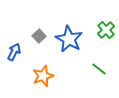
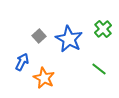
green cross: moved 3 px left, 1 px up
blue arrow: moved 8 px right, 10 px down
orange star: moved 1 px right, 2 px down; rotated 25 degrees counterclockwise
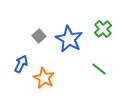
blue arrow: moved 1 px left, 2 px down
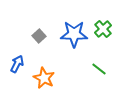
blue star: moved 5 px right, 5 px up; rotated 28 degrees counterclockwise
blue arrow: moved 4 px left
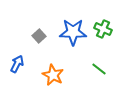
green cross: rotated 24 degrees counterclockwise
blue star: moved 1 px left, 2 px up
orange star: moved 9 px right, 3 px up
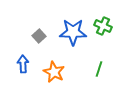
green cross: moved 3 px up
blue arrow: moved 6 px right; rotated 30 degrees counterclockwise
green line: rotated 70 degrees clockwise
orange star: moved 1 px right, 3 px up
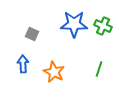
blue star: moved 1 px right, 8 px up
gray square: moved 7 px left, 2 px up; rotated 24 degrees counterclockwise
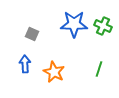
blue arrow: moved 2 px right
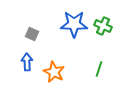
blue arrow: moved 2 px right, 2 px up
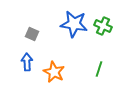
blue star: rotated 8 degrees clockwise
